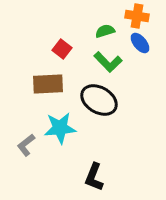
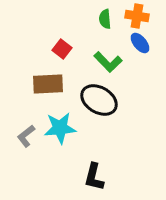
green semicircle: moved 12 px up; rotated 78 degrees counterclockwise
gray L-shape: moved 9 px up
black L-shape: rotated 8 degrees counterclockwise
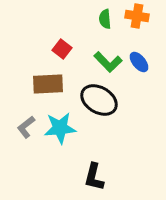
blue ellipse: moved 1 px left, 19 px down
gray L-shape: moved 9 px up
